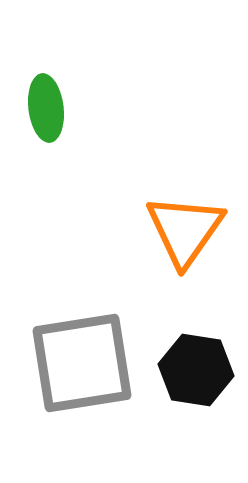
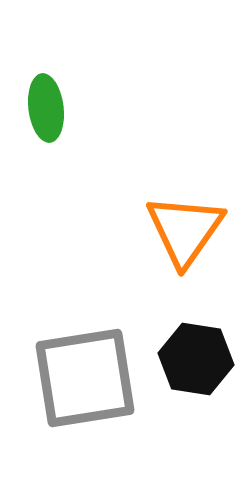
gray square: moved 3 px right, 15 px down
black hexagon: moved 11 px up
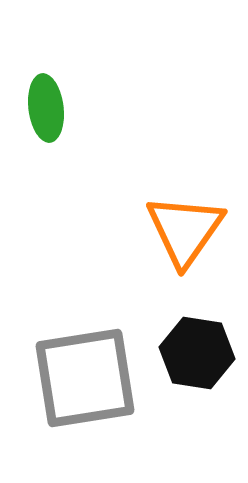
black hexagon: moved 1 px right, 6 px up
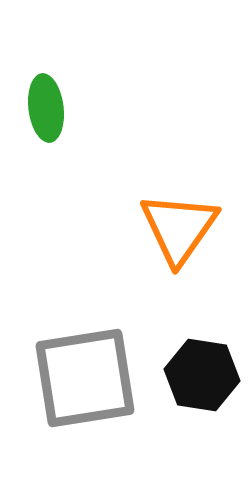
orange triangle: moved 6 px left, 2 px up
black hexagon: moved 5 px right, 22 px down
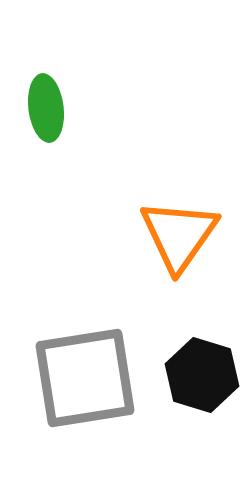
orange triangle: moved 7 px down
black hexagon: rotated 8 degrees clockwise
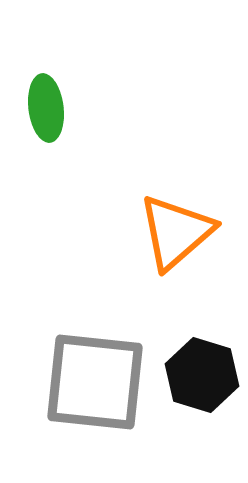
orange triangle: moved 3 px left, 3 px up; rotated 14 degrees clockwise
gray square: moved 10 px right, 4 px down; rotated 15 degrees clockwise
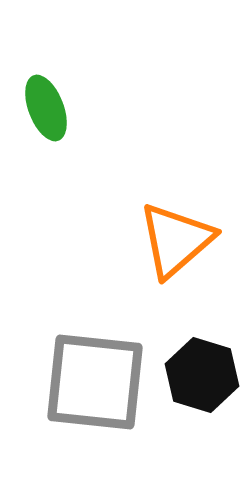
green ellipse: rotated 14 degrees counterclockwise
orange triangle: moved 8 px down
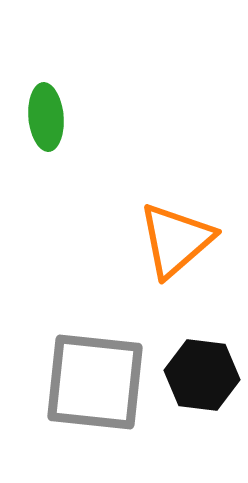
green ellipse: moved 9 px down; rotated 16 degrees clockwise
black hexagon: rotated 10 degrees counterclockwise
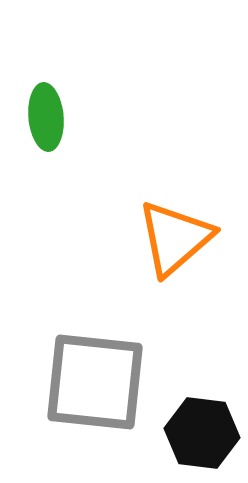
orange triangle: moved 1 px left, 2 px up
black hexagon: moved 58 px down
